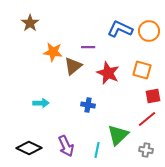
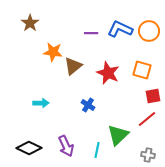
purple line: moved 3 px right, 14 px up
blue cross: rotated 24 degrees clockwise
gray cross: moved 2 px right, 5 px down
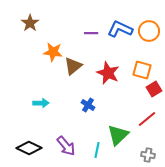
red square: moved 1 px right, 7 px up; rotated 21 degrees counterclockwise
purple arrow: rotated 15 degrees counterclockwise
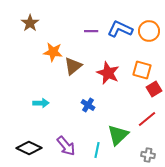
purple line: moved 2 px up
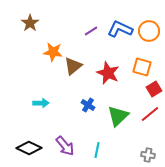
purple line: rotated 32 degrees counterclockwise
orange square: moved 3 px up
red line: moved 3 px right, 5 px up
green triangle: moved 19 px up
purple arrow: moved 1 px left
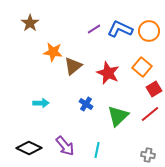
purple line: moved 3 px right, 2 px up
orange square: rotated 24 degrees clockwise
blue cross: moved 2 px left, 1 px up
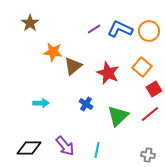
black diamond: rotated 25 degrees counterclockwise
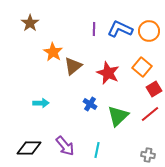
purple line: rotated 56 degrees counterclockwise
orange star: rotated 24 degrees clockwise
blue cross: moved 4 px right
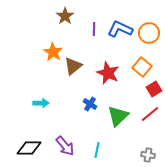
brown star: moved 35 px right, 7 px up
orange circle: moved 2 px down
